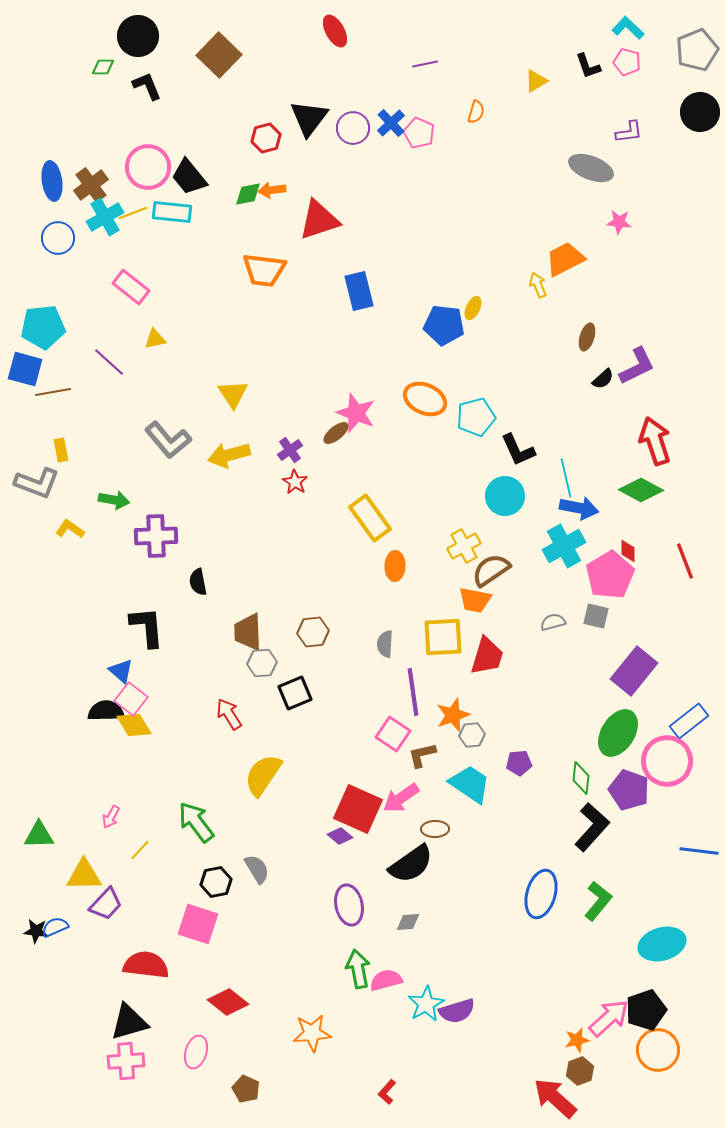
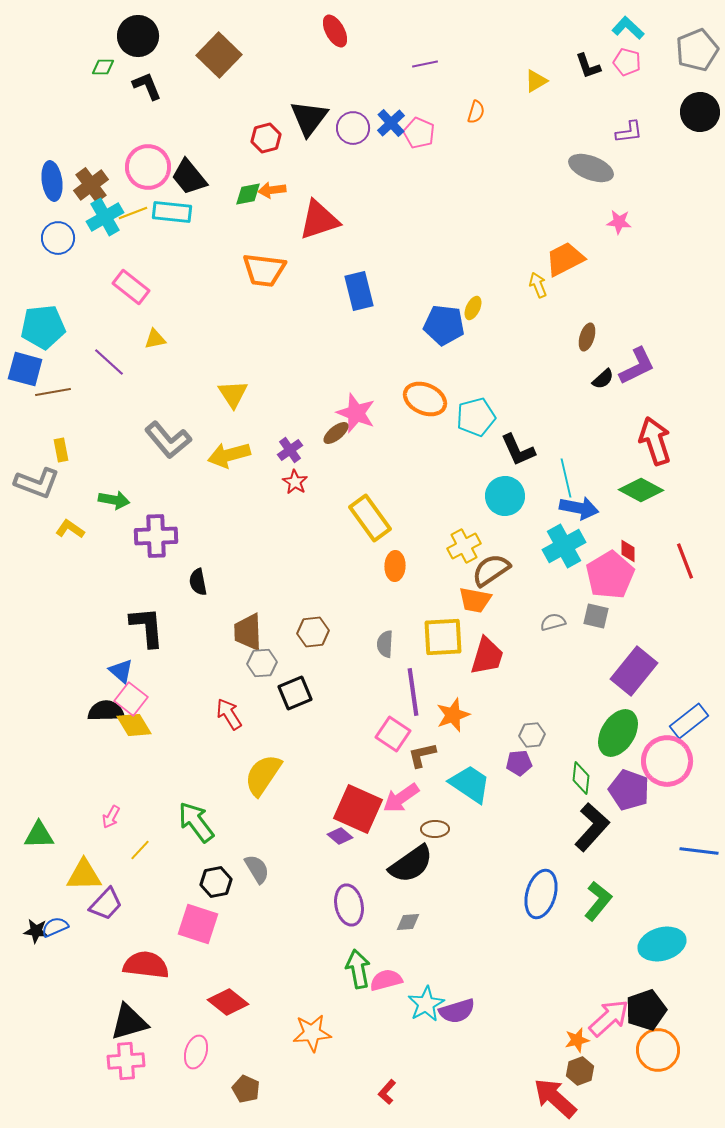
gray hexagon at (472, 735): moved 60 px right
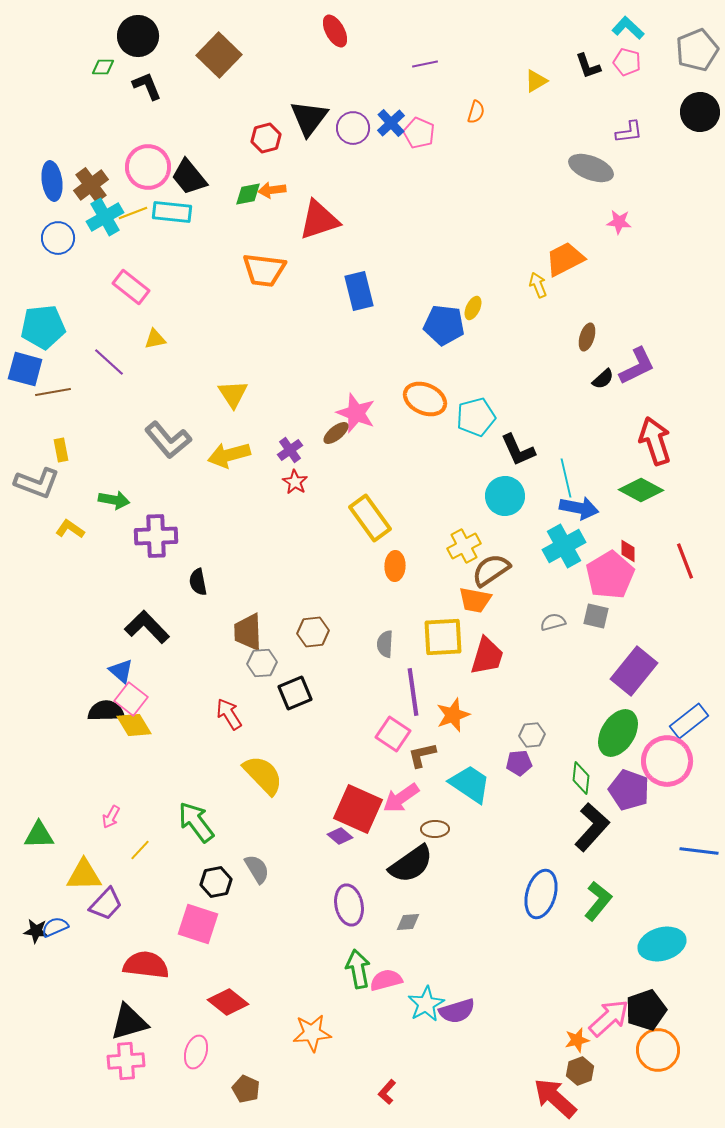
black L-shape at (147, 627): rotated 39 degrees counterclockwise
yellow semicircle at (263, 775): rotated 102 degrees clockwise
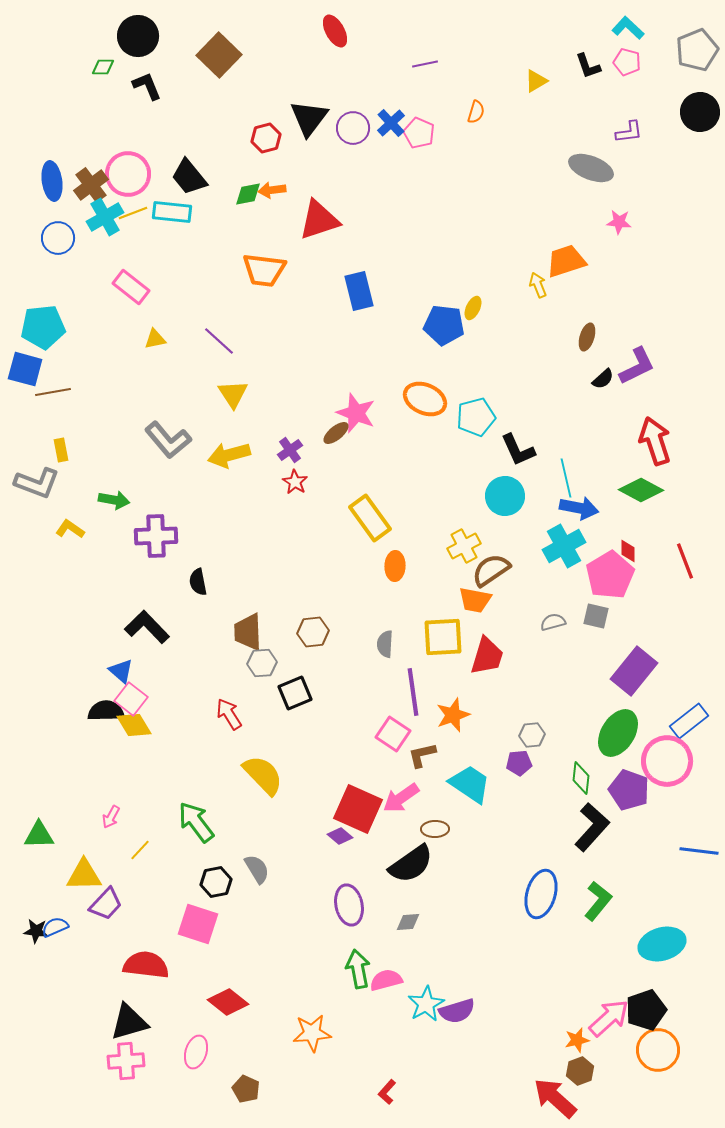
pink circle at (148, 167): moved 20 px left, 7 px down
orange trapezoid at (565, 259): moved 1 px right, 2 px down; rotated 9 degrees clockwise
purple line at (109, 362): moved 110 px right, 21 px up
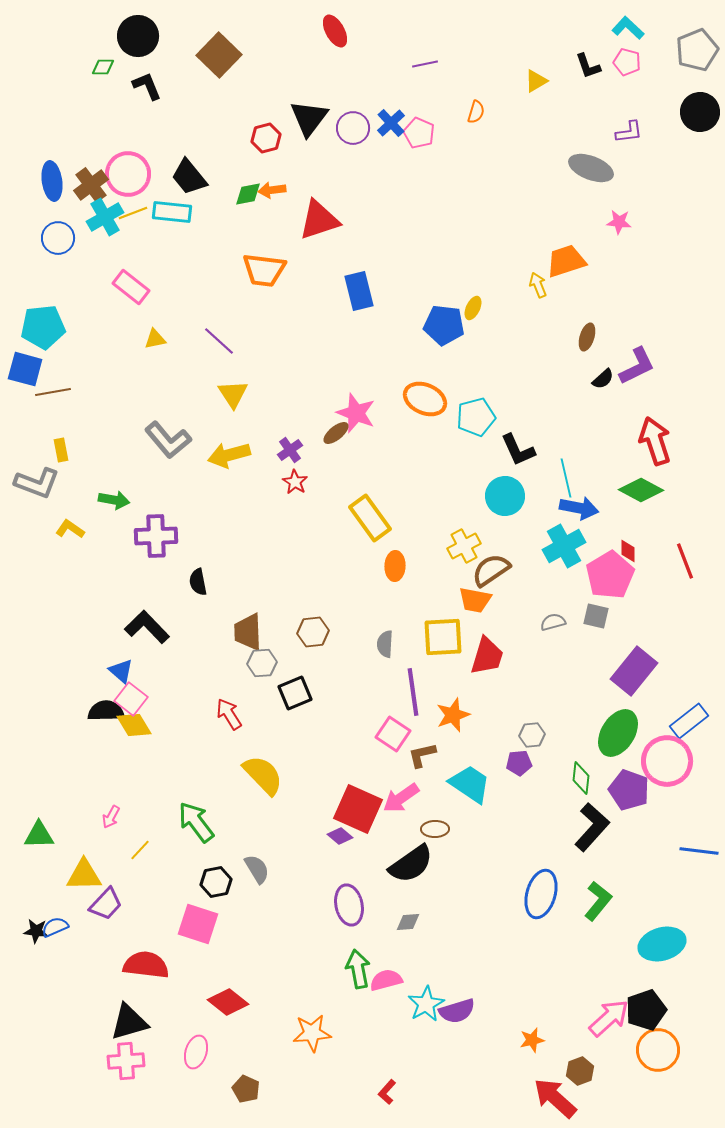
orange star at (577, 1040): moved 45 px left
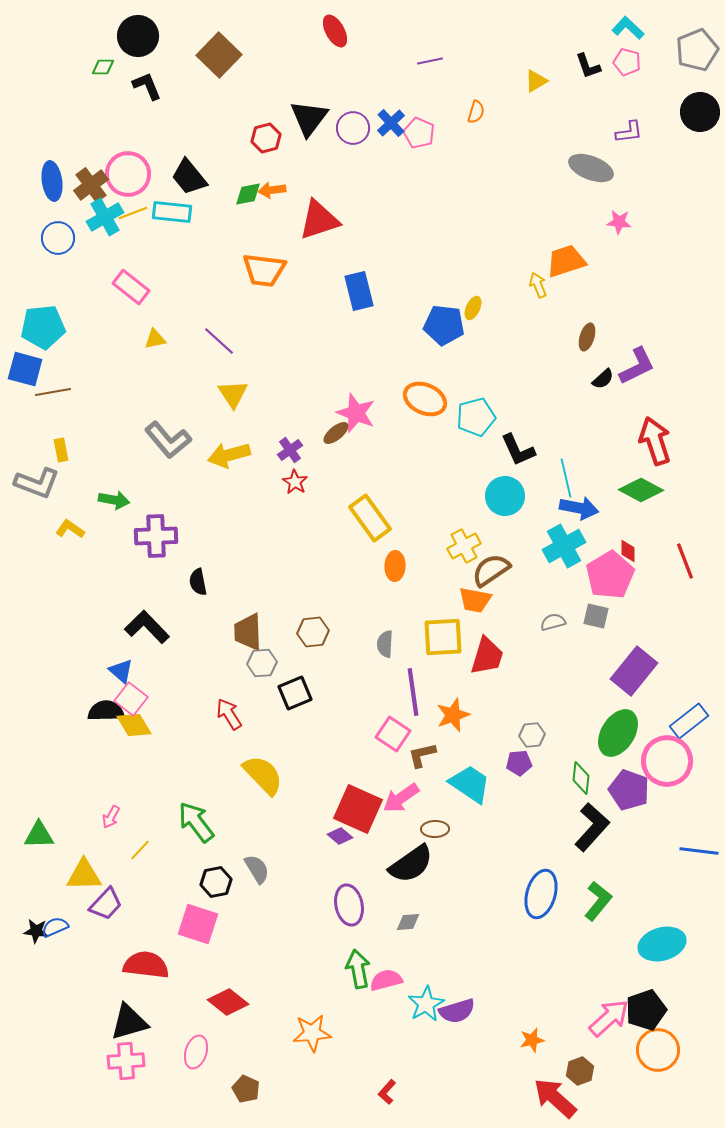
purple line at (425, 64): moved 5 px right, 3 px up
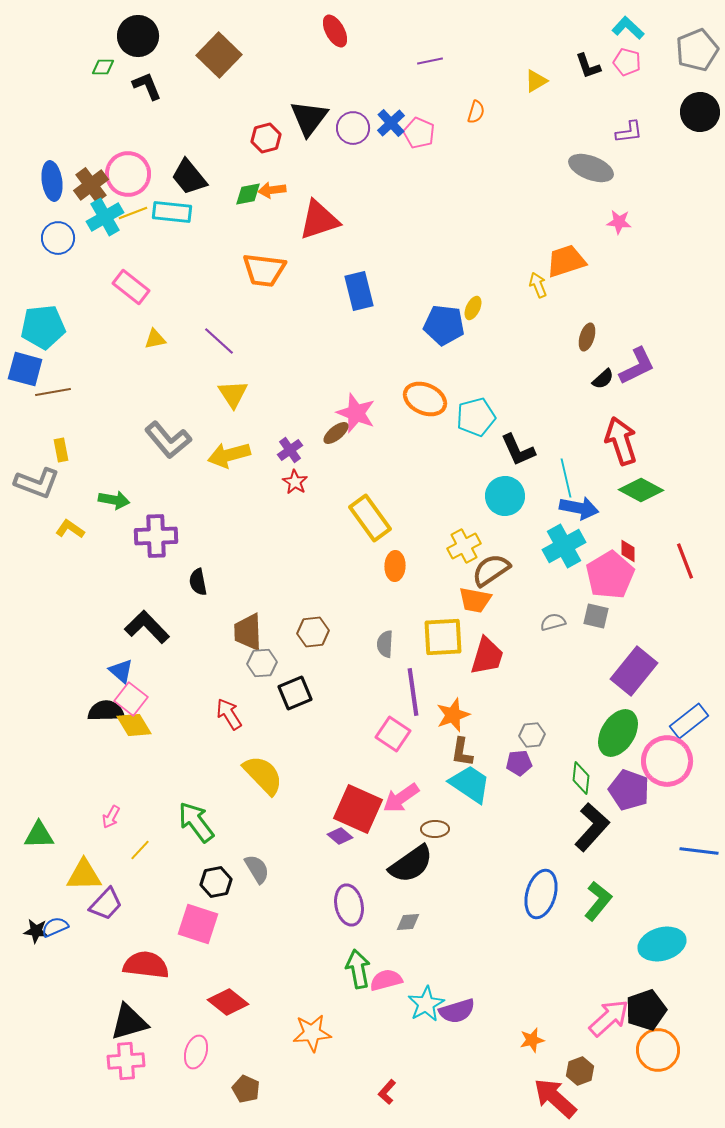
red arrow at (655, 441): moved 34 px left
brown L-shape at (422, 755): moved 40 px right, 3 px up; rotated 68 degrees counterclockwise
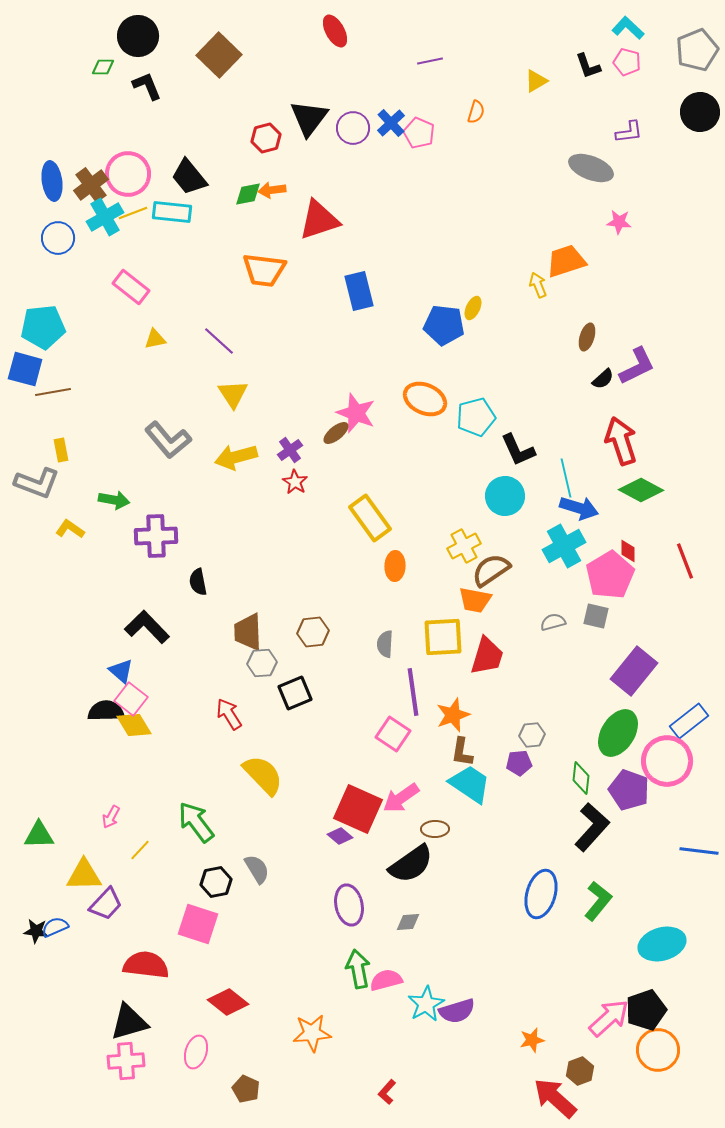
yellow arrow at (229, 455): moved 7 px right, 2 px down
blue arrow at (579, 508): rotated 6 degrees clockwise
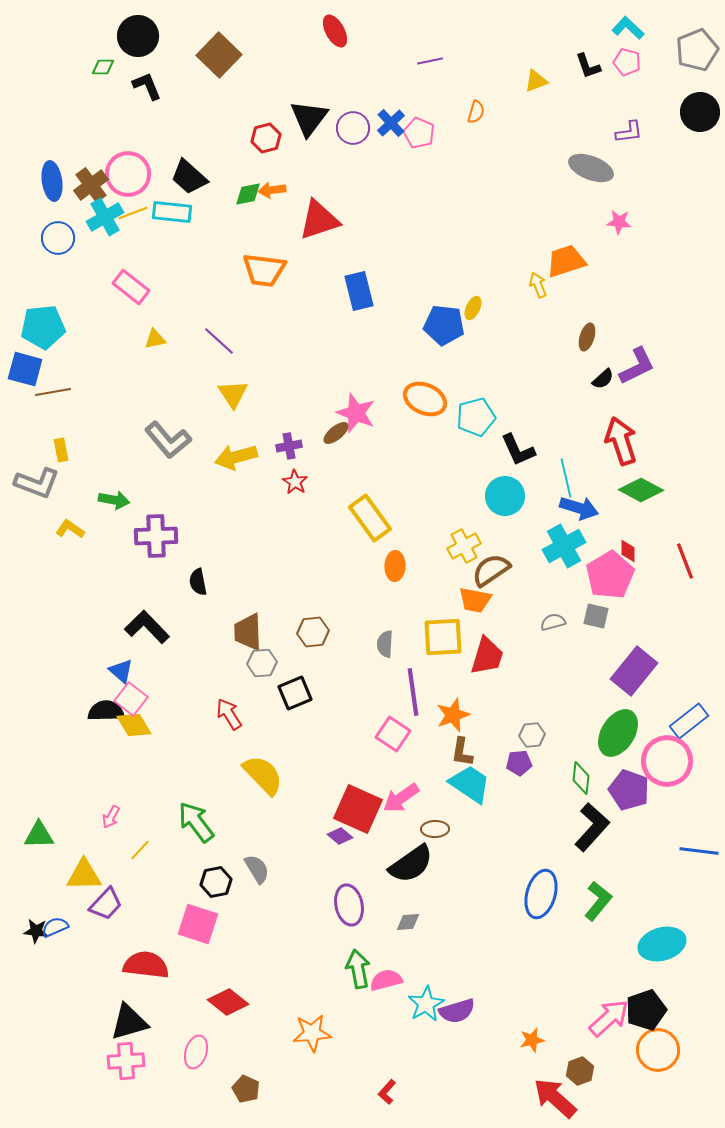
yellow triangle at (536, 81): rotated 10 degrees clockwise
black trapezoid at (189, 177): rotated 9 degrees counterclockwise
purple cross at (290, 450): moved 1 px left, 4 px up; rotated 25 degrees clockwise
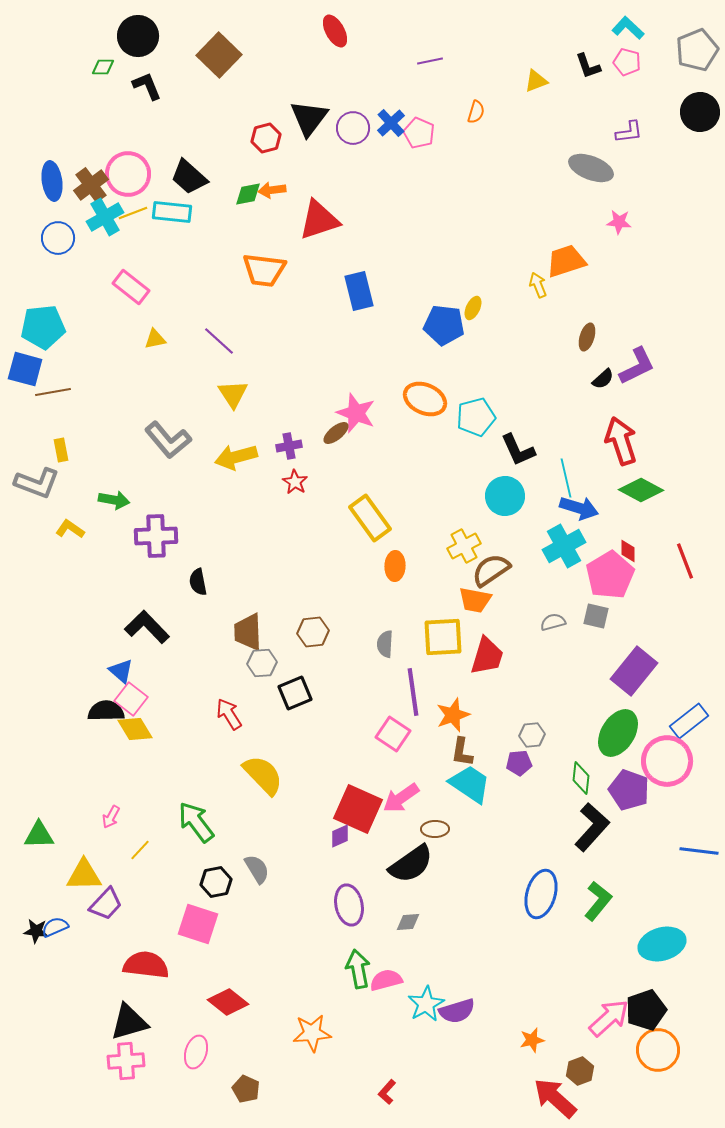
yellow diamond at (134, 725): moved 1 px right, 4 px down
purple diamond at (340, 836): rotated 65 degrees counterclockwise
